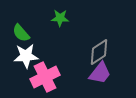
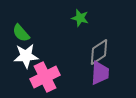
green star: moved 20 px right; rotated 12 degrees clockwise
purple trapezoid: rotated 35 degrees counterclockwise
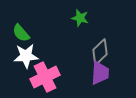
gray diamond: moved 1 px right; rotated 12 degrees counterclockwise
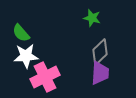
green star: moved 12 px right
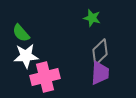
pink cross: rotated 12 degrees clockwise
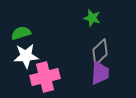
green semicircle: rotated 114 degrees clockwise
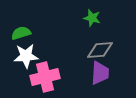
gray diamond: moved 2 px up; rotated 40 degrees clockwise
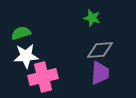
pink cross: moved 2 px left
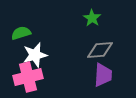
green star: rotated 18 degrees clockwise
white star: moved 9 px right, 1 px up; rotated 10 degrees counterclockwise
purple trapezoid: moved 3 px right, 2 px down
pink cross: moved 15 px left
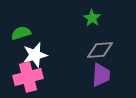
purple trapezoid: moved 2 px left
